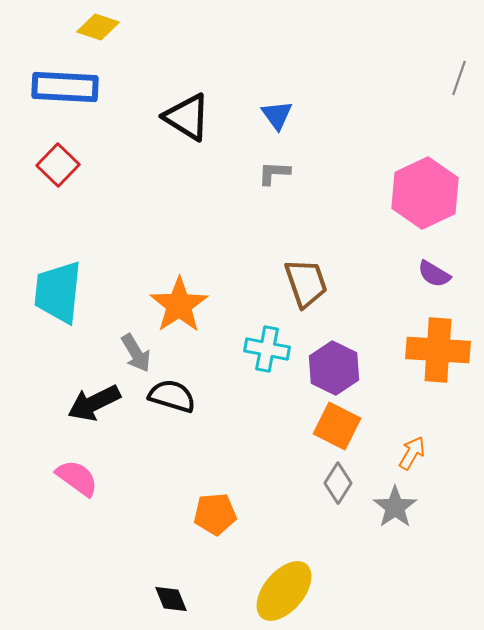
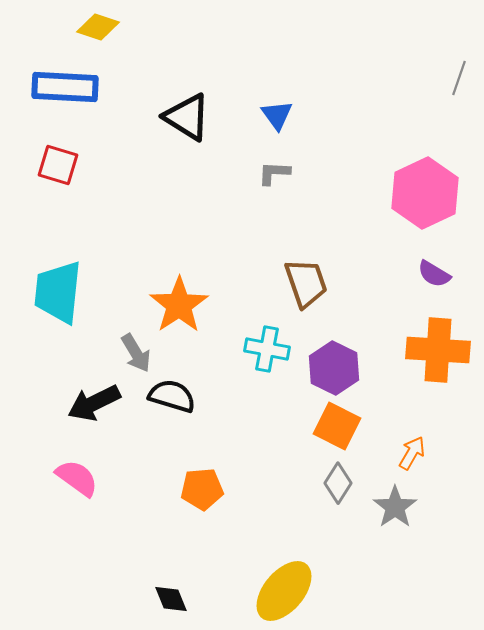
red square: rotated 27 degrees counterclockwise
orange pentagon: moved 13 px left, 25 px up
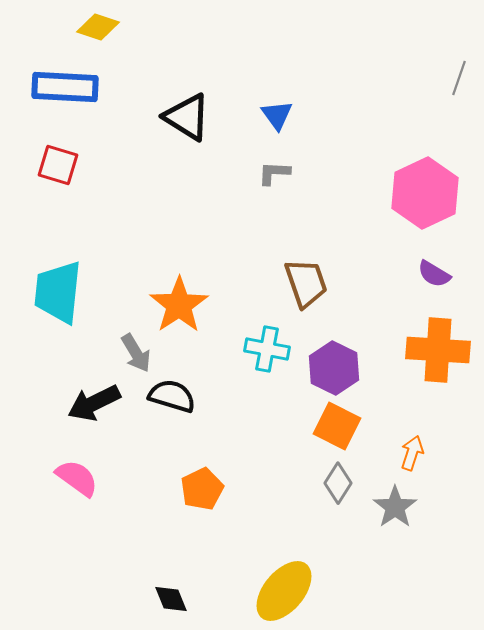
orange arrow: rotated 12 degrees counterclockwise
orange pentagon: rotated 21 degrees counterclockwise
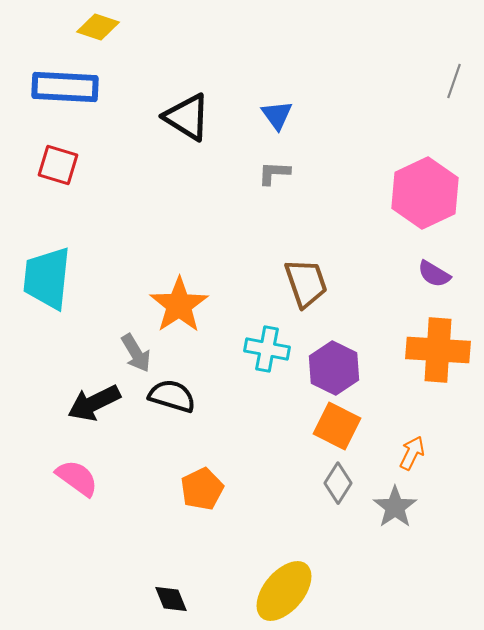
gray line: moved 5 px left, 3 px down
cyan trapezoid: moved 11 px left, 14 px up
orange arrow: rotated 8 degrees clockwise
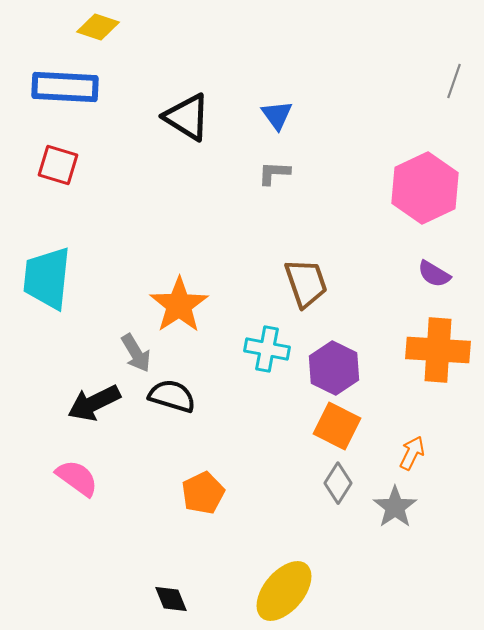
pink hexagon: moved 5 px up
orange pentagon: moved 1 px right, 4 px down
